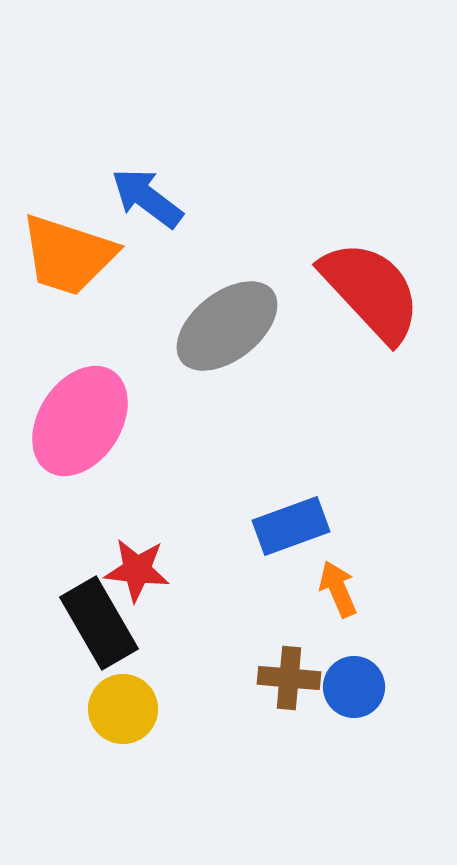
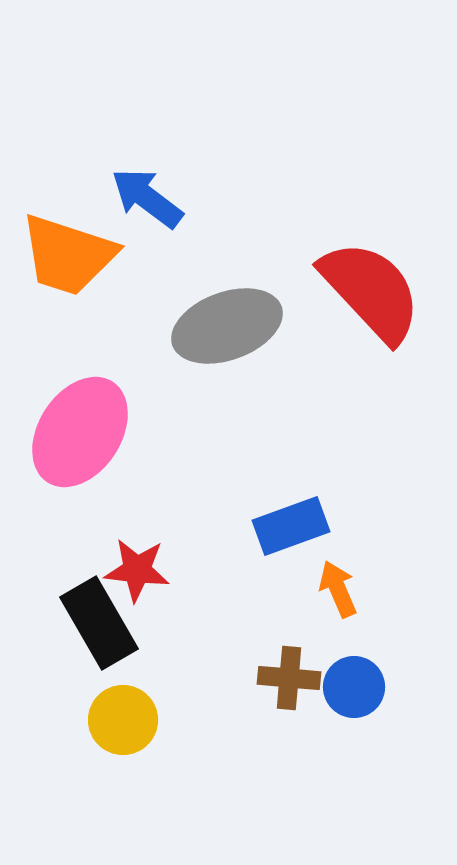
gray ellipse: rotated 18 degrees clockwise
pink ellipse: moved 11 px down
yellow circle: moved 11 px down
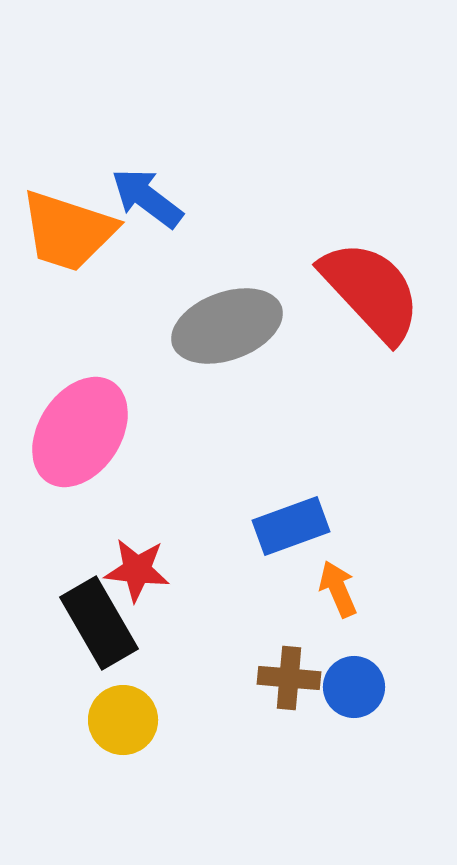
orange trapezoid: moved 24 px up
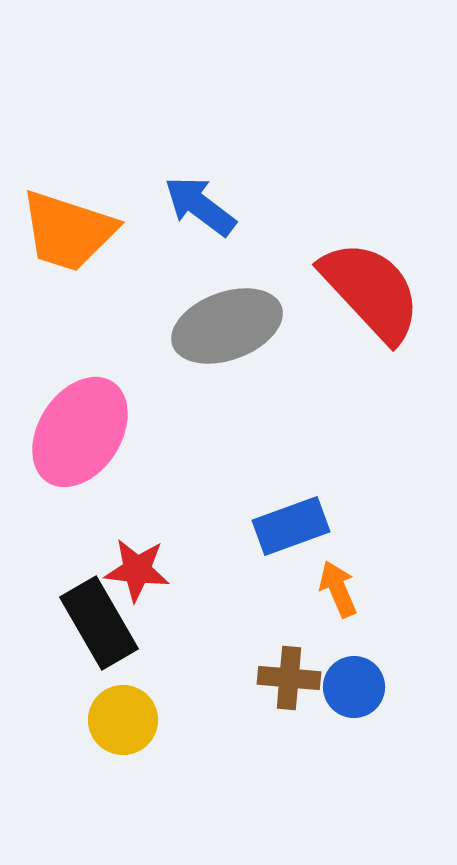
blue arrow: moved 53 px right, 8 px down
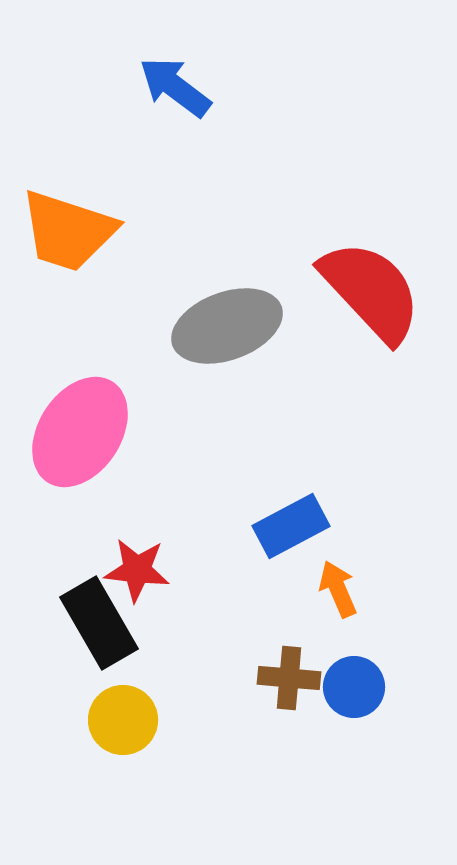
blue arrow: moved 25 px left, 119 px up
blue rectangle: rotated 8 degrees counterclockwise
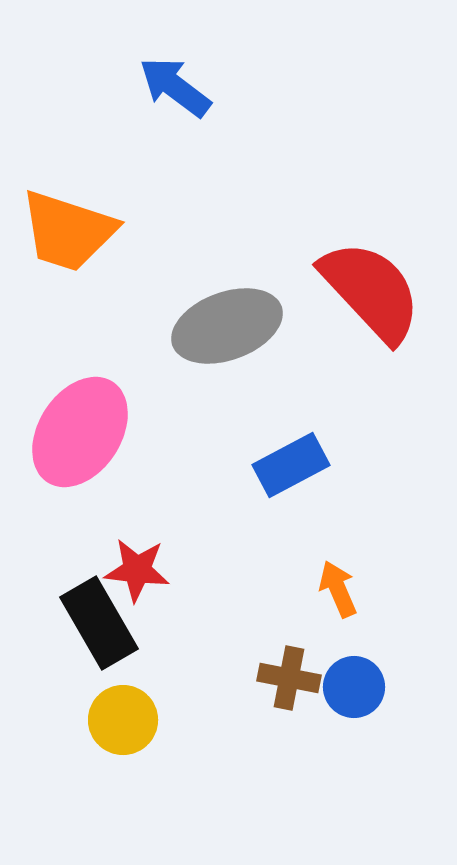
blue rectangle: moved 61 px up
brown cross: rotated 6 degrees clockwise
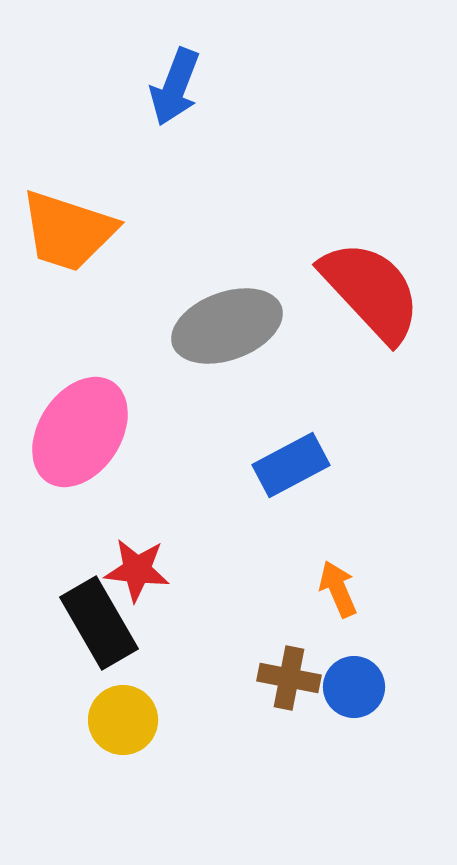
blue arrow: rotated 106 degrees counterclockwise
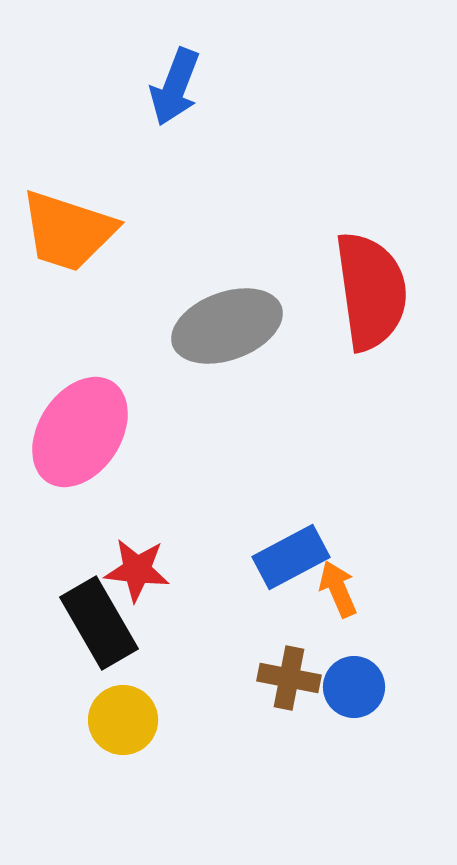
red semicircle: rotated 35 degrees clockwise
blue rectangle: moved 92 px down
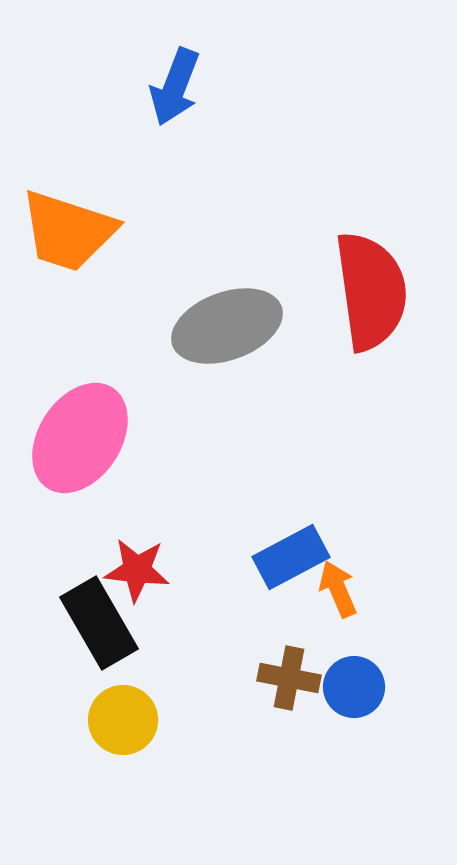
pink ellipse: moved 6 px down
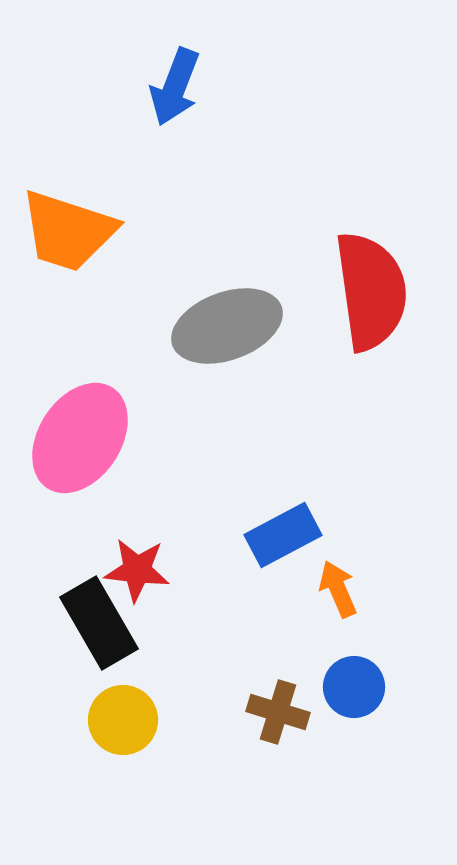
blue rectangle: moved 8 px left, 22 px up
brown cross: moved 11 px left, 34 px down; rotated 6 degrees clockwise
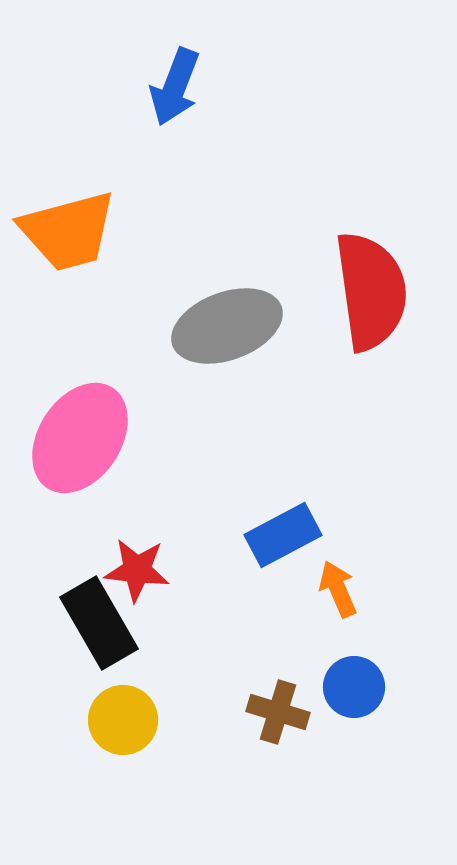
orange trapezoid: rotated 33 degrees counterclockwise
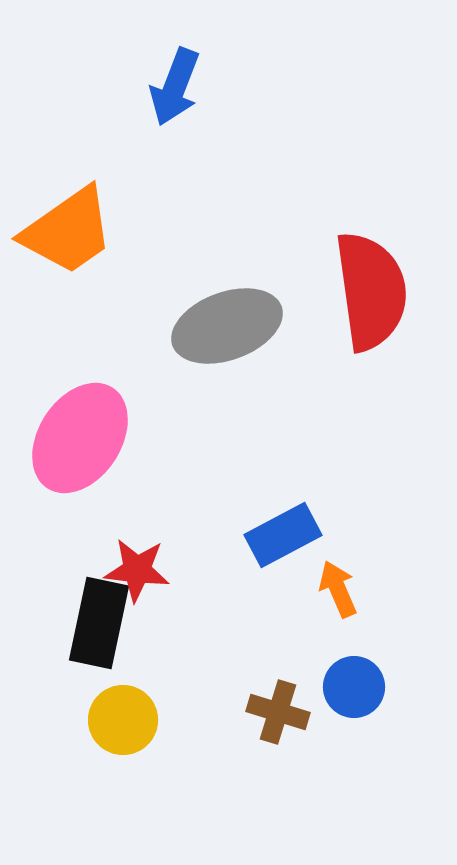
orange trapezoid: rotated 20 degrees counterclockwise
black rectangle: rotated 42 degrees clockwise
